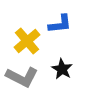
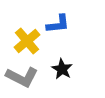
blue L-shape: moved 2 px left
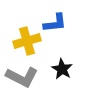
blue L-shape: moved 3 px left, 1 px up
yellow cross: rotated 24 degrees clockwise
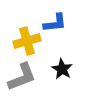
gray L-shape: rotated 48 degrees counterclockwise
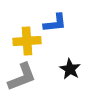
yellow cross: rotated 12 degrees clockwise
black star: moved 8 px right
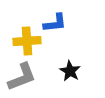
black star: moved 2 px down
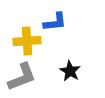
blue L-shape: moved 1 px up
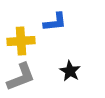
yellow cross: moved 6 px left
gray L-shape: moved 1 px left
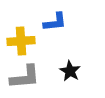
gray L-shape: moved 4 px right; rotated 16 degrees clockwise
